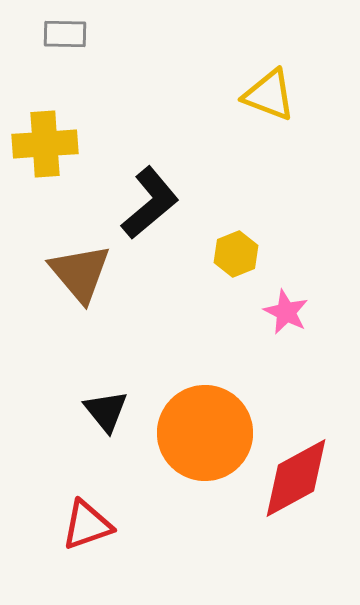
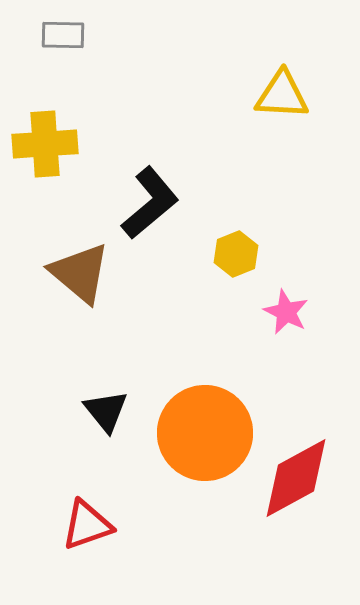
gray rectangle: moved 2 px left, 1 px down
yellow triangle: moved 13 px right; rotated 18 degrees counterclockwise
brown triangle: rotated 10 degrees counterclockwise
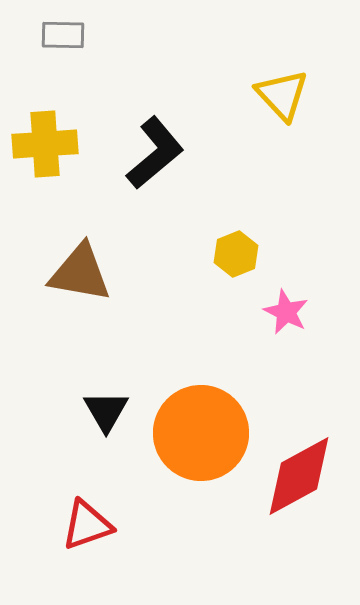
yellow triangle: rotated 44 degrees clockwise
black L-shape: moved 5 px right, 50 px up
brown triangle: rotated 30 degrees counterclockwise
black triangle: rotated 9 degrees clockwise
orange circle: moved 4 px left
red diamond: moved 3 px right, 2 px up
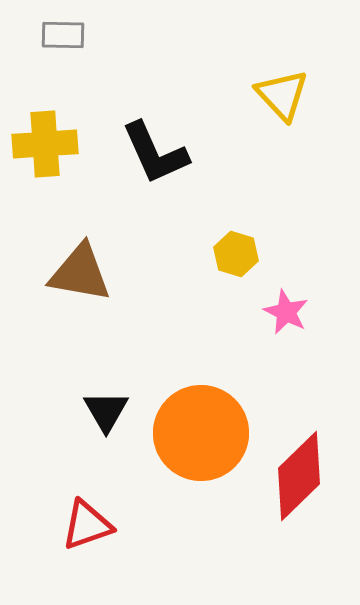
black L-shape: rotated 106 degrees clockwise
yellow hexagon: rotated 21 degrees counterclockwise
red diamond: rotated 16 degrees counterclockwise
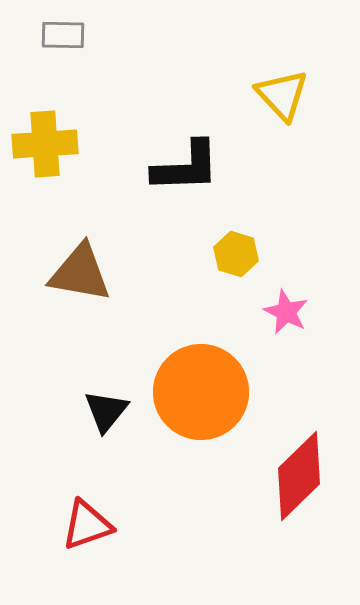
black L-shape: moved 31 px right, 14 px down; rotated 68 degrees counterclockwise
black triangle: rotated 9 degrees clockwise
orange circle: moved 41 px up
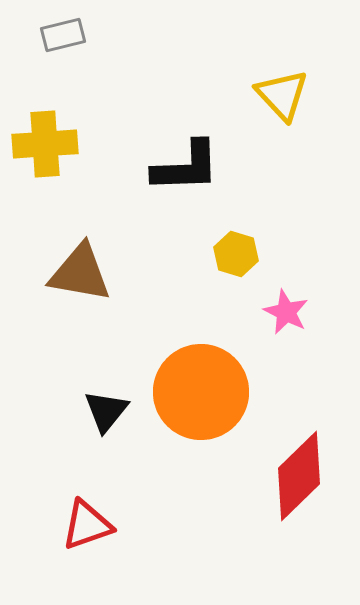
gray rectangle: rotated 15 degrees counterclockwise
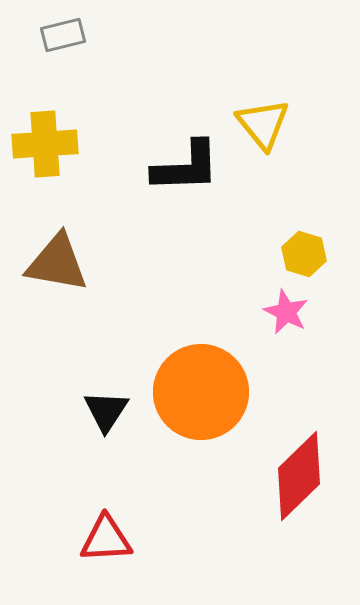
yellow triangle: moved 19 px left, 29 px down; rotated 4 degrees clockwise
yellow hexagon: moved 68 px right
brown triangle: moved 23 px left, 10 px up
black triangle: rotated 6 degrees counterclockwise
red triangle: moved 19 px right, 14 px down; rotated 16 degrees clockwise
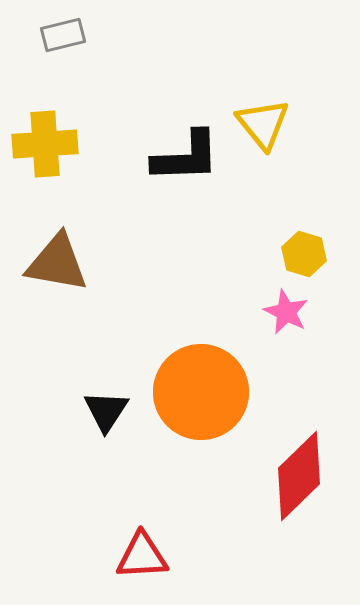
black L-shape: moved 10 px up
red triangle: moved 36 px right, 17 px down
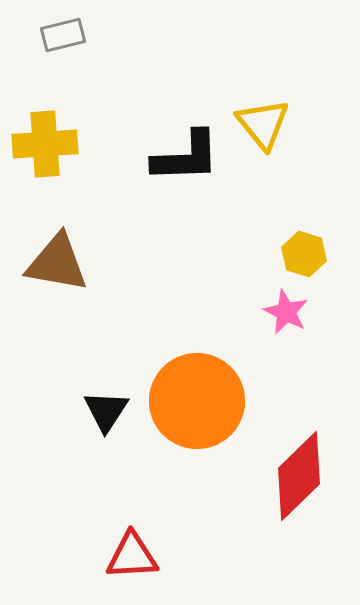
orange circle: moved 4 px left, 9 px down
red triangle: moved 10 px left
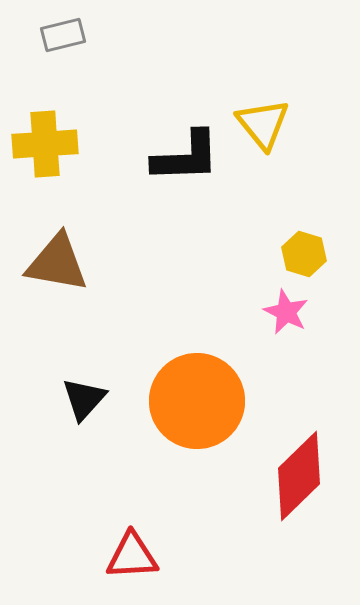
black triangle: moved 22 px left, 12 px up; rotated 9 degrees clockwise
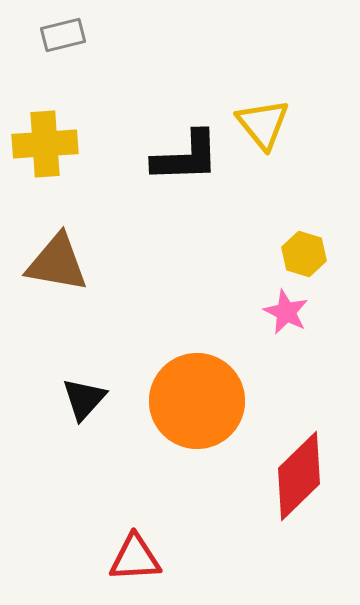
red triangle: moved 3 px right, 2 px down
